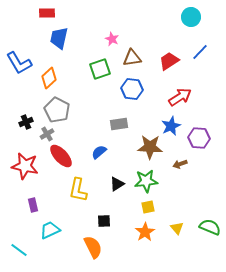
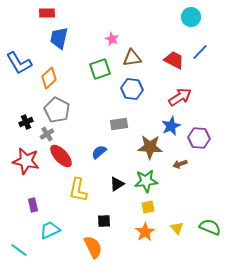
red trapezoid: moved 5 px right, 1 px up; rotated 60 degrees clockwise
red star: moved 1 px right, 5 px up
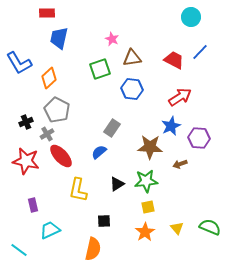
gray rectangle: moved 7 px left, 4 px down; rotated 48 degrees counterclockwise
orange semicircle: moved 2 px down; rotated 40 degrees clockwise
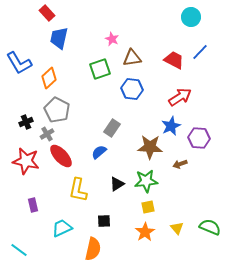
red rectangle: rotated 49 degrees clockwise
cyan trapezoid: moved 12 px right, 2 px up
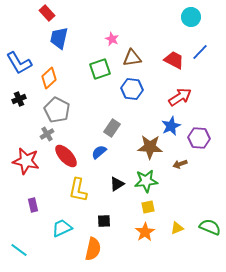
black cross: moved 7 px left, 23 px up
red ellipse: moved 5 px right
yellow triangle: rotated 48 degrees clockwise
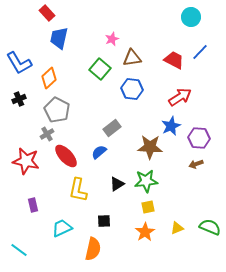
pink star: rotated 24 degrees clockwise
green square: rotated 30 degrees counterclockwise
gray rectangle: rotated 18 degrees clockwise
brown arrow: moved 16 px right
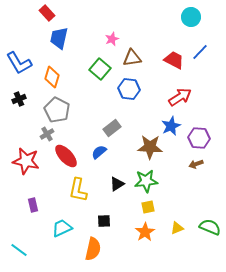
orange diamond: moved 3 px right, 1 px up; rotated 30 degrees counterclockwise
blue hexagon: moved 3 px left
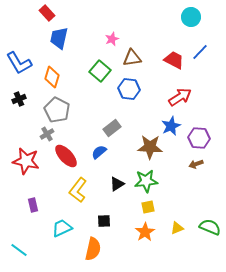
green square: moved 2 px down
yellow L-shape: rotated 25 degrees clockwise
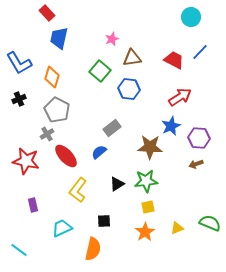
green semicircle: moved 4 px up
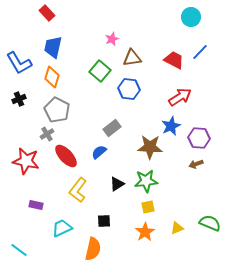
blue trapezoid: moved 6 px left, 9 px down
purple rectangle: moved 3 px right; rotated 64 degrees counterclockwise
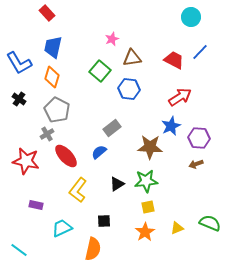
black cross: rotated 32 degrees counterclockwise
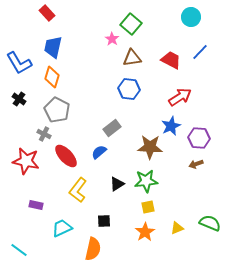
pink star: rotated 16 degrees counterclockwise
red trapezoid: moved 3 px left
green square: moved 31 px right, 47 px up
gray cross: moved 3 px left; rotated 32 degrees counterclockwise
